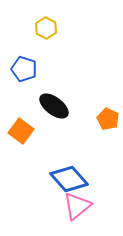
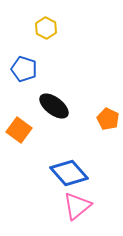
orange square: moved 2 px left, 1 px up
blue diamond: moved 6 px up
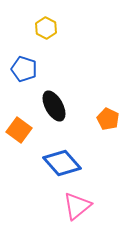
black ellipse: rotated 24 degrees clockwise
blue diamond: moved 7 px left, 10 px up
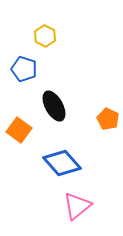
yellow hexagon: moved 1 px left, 8 px down
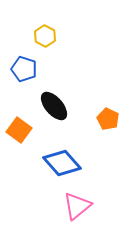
black ellipse: rotated 12 degrees counterclockwise
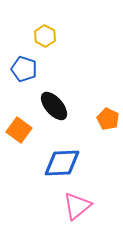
blue diamond: rotated 51 degrees counterclockwise
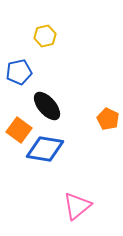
yellow hexagon: rotated 20 degrees clockwise
blue pentagon: moved 5 px left, 3 px down; rotated 30 degrees counterclockwise
black ellipse: moved 7 px left
blue diamond: moved 17 px left, 14 px up; rotated 12 degrees clockwise
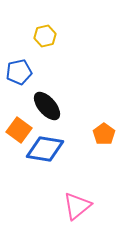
orange pentagon: moved 4 px left, 15 px down; rotated 10 degrees clockwise
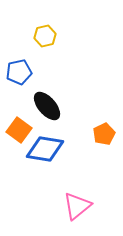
orange pentagon: rotated 10 degrees clockwise
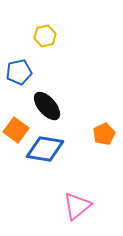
orange square: moved 3 px left
